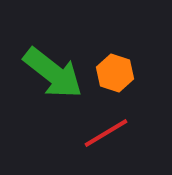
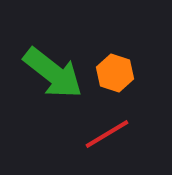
red line: moved 1 px right, 1 px down
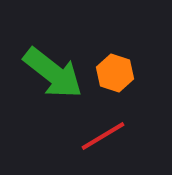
red line: moved 4 px left, 2 px down
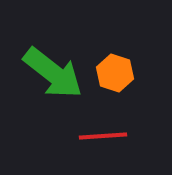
red line: rotated 27 degrees clockwise
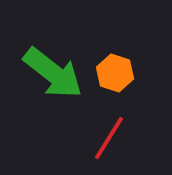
red line: moved 6 px right, 2 px down; rotated 54 degrees counterclockwise
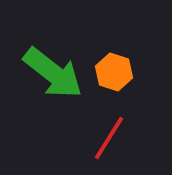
orange hexagon: moved 1 px left, 1 px up
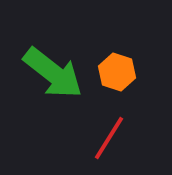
orange hexagon: moved 3 px right
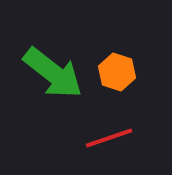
red line: rotated 39 degrees clockwise
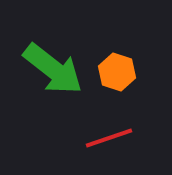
green arrow: moved 4 px up
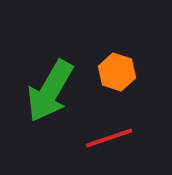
green arrow: moved 3 px left, 22 px down; rotated 82 degrees clockwise
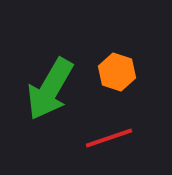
green arrow: moved 2 px up
